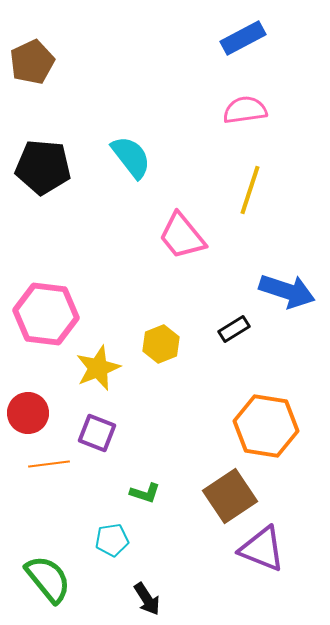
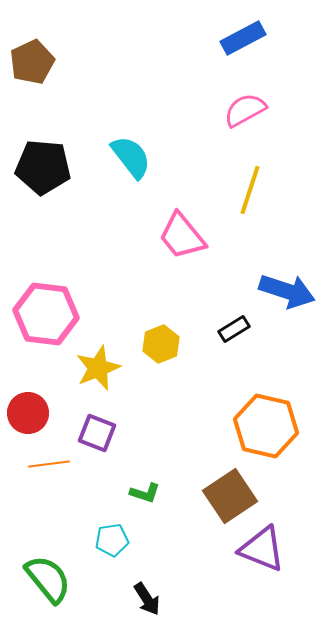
pink semicircle: rotated 21 degrees counterclockwise
orange hexagon: rotated 4 degrees clockwise
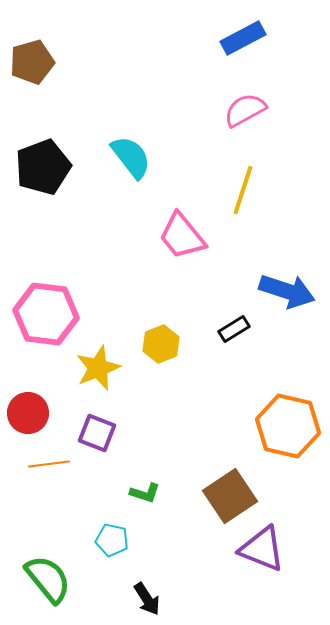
brown pentagon: rotated 9 degrees clockwise
black pentagon: rotated 26 degrees counterclockwise
yellow line: moved 7 px left
orange hexagon: moved 22 px right
cyan pentagon: rotated 20 degrees clockwise
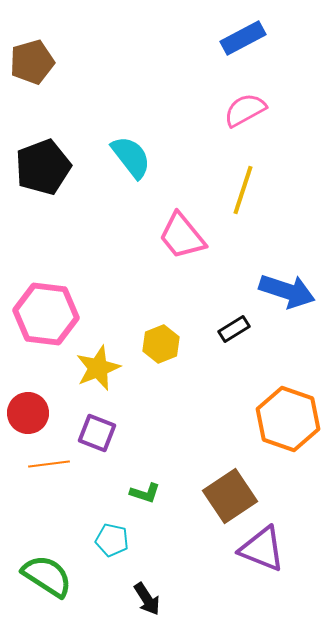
orange hexagon: moved 7 px up; rotated 6 degrees clockwise
green semicircle: moved 1 px left, 3 px up; rotated 18 degrees counterclockwise
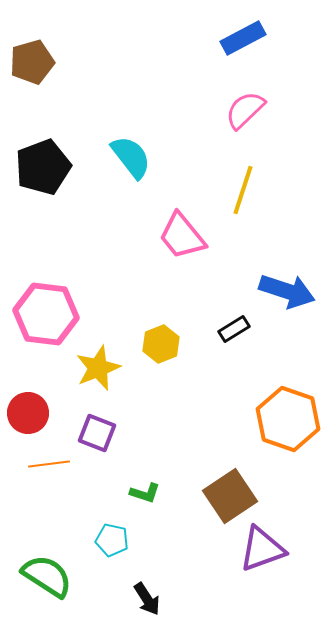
pink semicircle: rotated 15 degrees counterclockwise
purple triangle: rotated 42 degrees counterclockwise
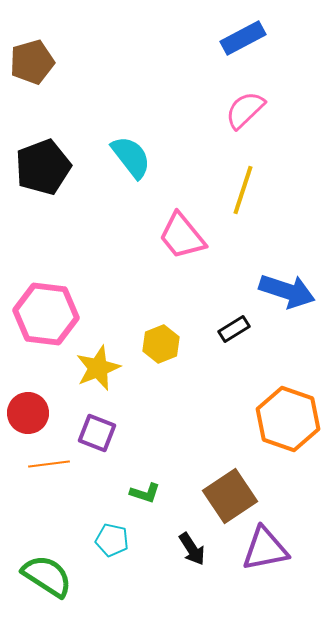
purple triangle: moved 3 px right; rotated 9 degrees clockwise
black arrow: moved 45 px right, 50 px up
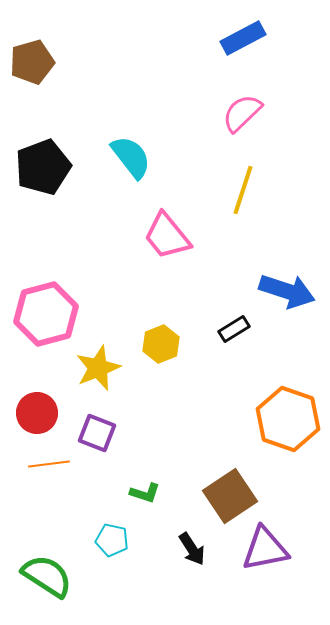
pink semicircle: moved 3 px left, 3 px down
pink trapezoid: moved 15 px left
pink hexagon: rotated 22 degrees counterclockwise
red circle: moved 9 px right
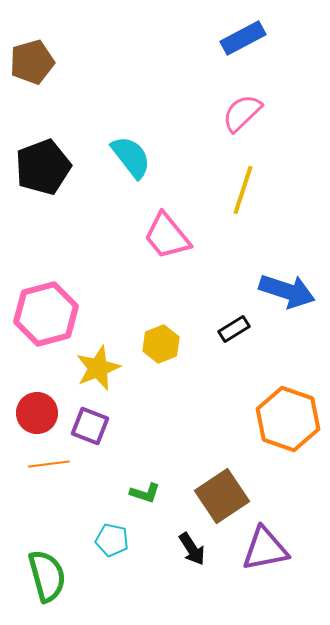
purple square: moved 7 px left, 7 px up
brown square: moved 8 px left
green semicircle: rotated 42 degrees clockwise
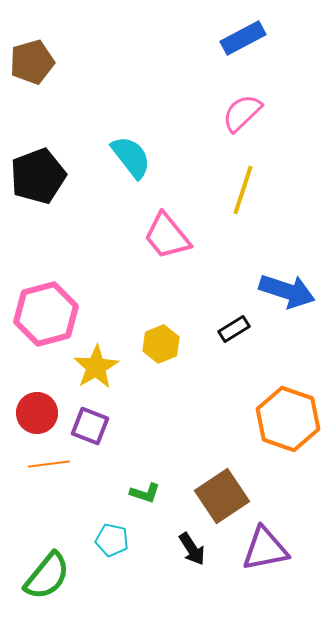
black pentagon: moved 5 px left, 9 px down
yellow star: moved 2 px left, 1 px up; rotated 9 degrees counterclockwise
green semicircle: rotated 54 degrees clockwise
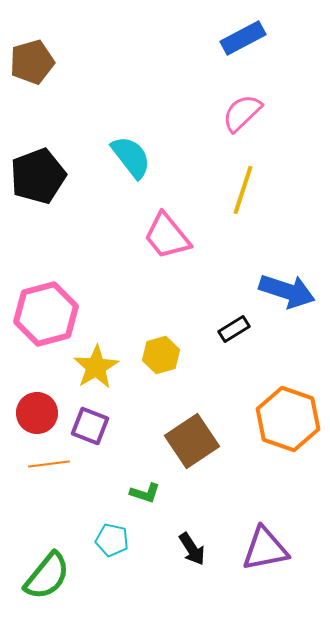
yellow hexagon: moved 11 px down; rotated 6 degrees clockwise
brown square: moved 30 px left, 55 px up
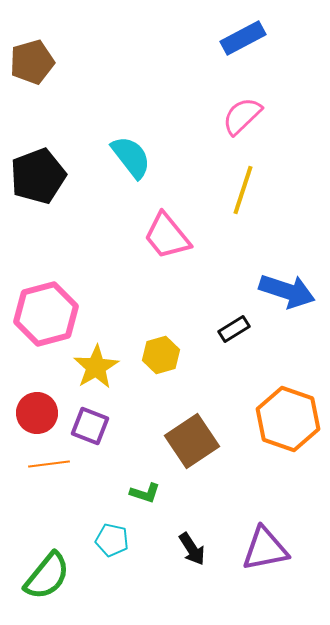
pink semicircle: moved 3 px down
